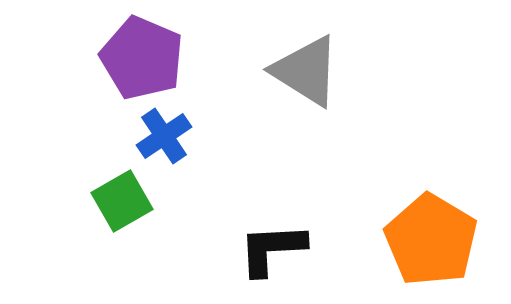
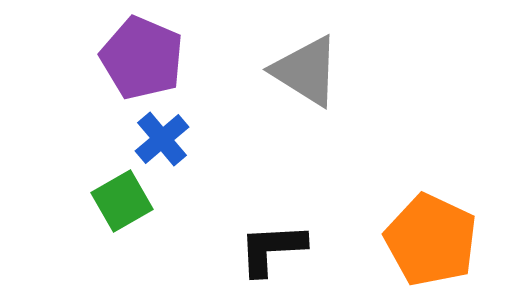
blue cross: moved 2 px left, 3 px down; rotated 6 degrees counterclockwise
orange pentagon: rotated 6 degrees counterclockwise
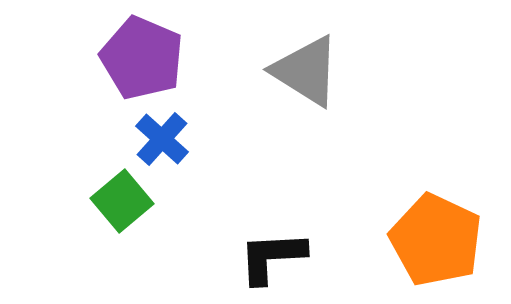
blue cross: rotated 8 degrees counterclockwise
green square: rotated 10 degrees counterclockwise
orange pentagon: moved 5 px right
black L-shape: moved 8 px down
